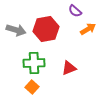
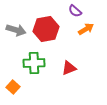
orange arrow: moved 2 px left
orange square: moved 19 px left
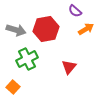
green cross: moved 7 px left, 4 px up; rotated 25 degrees counterclockwise
red triangle: moved 1 px up; rotated 28 degrees counterclockwise
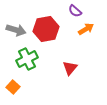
red triangle: moved 1 px right, 1 px down
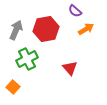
gray arrow: rotated 84 degrees counterclockwise
red triangle: rotated 21 degrees counterclockwise
